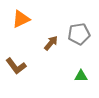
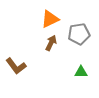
orange triangle: moved 29 px right
brown arrow: rotated 14 degrees counterclockwise
green triangle: moved 4 px up
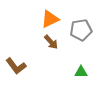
gray pentagon: moved 2 px right, 4 px up
brown arrow: moved 1 px up; rotated 112 degrees clockwise
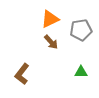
brown L-shape: moved 6 px right, 8 px down; rotated 75 degrees clockwise
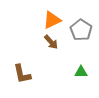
orange triangle: moved 2 px right, 1 px down
gray pentagon: rotated 30 degrees counterclockwise
brown L-shape: rotated 50 degrees counterclockwise
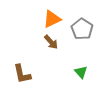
orange triangle: moved 1 px up
gray pentagon: moved 1 px right, 1 px up
green triangle: rotated 48 degrees clockwise
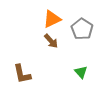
brown arrow: moved 1 px up
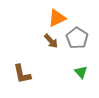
orange triangle: moved 5 px right, 1 px up
gray pentagon: moved 5 px left, 9 px down
